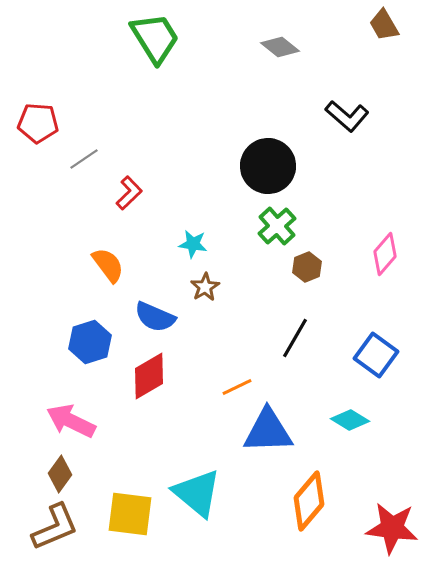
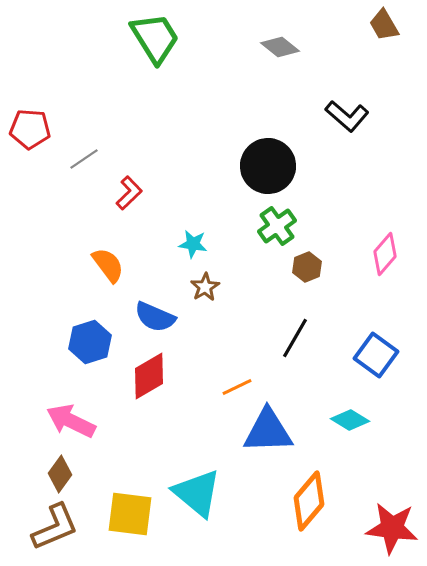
red pentagon: moved 8 px left, 6 px down
green cross: rotated 6 degrees clockwise
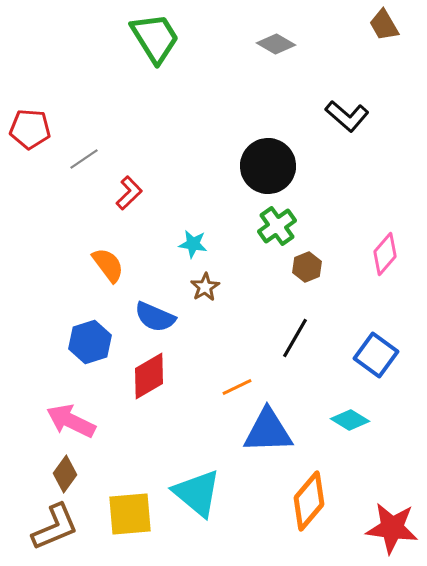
gray diamond: moved 4 px left, 3 px up; rotated 9 degrees counterclockwise
brown diamond: moved 5 px right
yellow square: rotated 12 degrees counterclockwise
